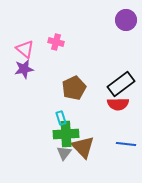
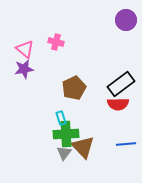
blue line: rotated 12 degrees counterclockwise
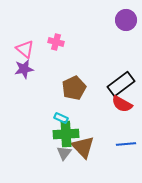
red semicircle: moved 4 px right; rotated 30 degrees clockwise
cyan rectangle: rotated 48 degrees counterclockwise
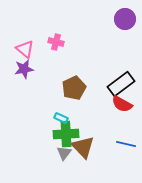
purple circle: moved 1 px left, 1 px up
blue line: rotated 18 degrees clockwise
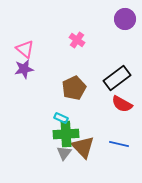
pink cross: moved 21 px right, 2 px up; rotated 21 degrees clockwise
black rectangle: moved 4 px left, 6 px up
blue line: moved 7 px left
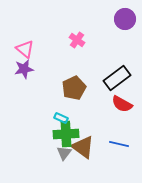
brown triangle: rotated 10 degrees counterclockwise
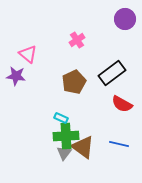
pink cross: rotated 21 degrees clockwise
pink triangle: moved 3 px right, 5 px down
purple star: moved 8 px left, 7 px down; rotated 18 degrees clockwise
black rectangle: moved 5 px left, 5 px up
brown pentagon: moved 6 px up
green cross: moved 2 px down
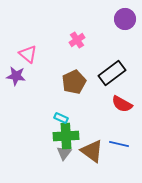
brown triangle: moved 9 px right, 4 px down
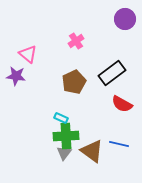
pink cross: moved 1 px left, 1 px down
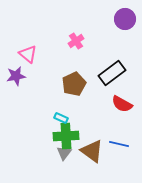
purple star: rotated 18 degrees counterclockwise
brown pentagon: moved 2 px down
